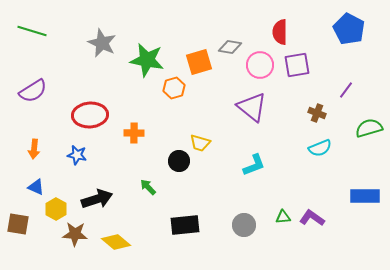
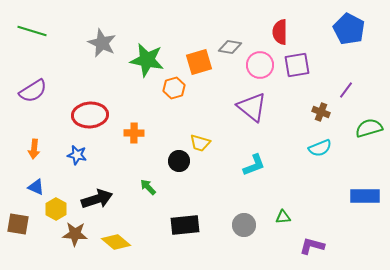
brown cross: moved 4 px right, 1 px up
purple L-shape: moved 28 px down; rotated 20 degrees counterclockwise
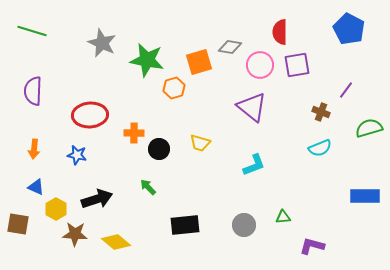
purple semicircle: rotated 124 degrees clockwise
black circle: moved 20 px left, 12 px up
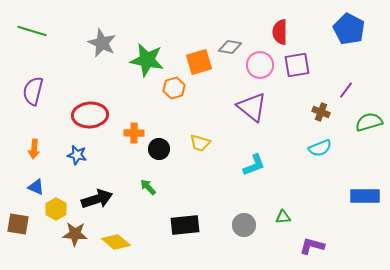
purple semicircle: rotated 12 degrees clockwise
green semicircle: moved 6 px up
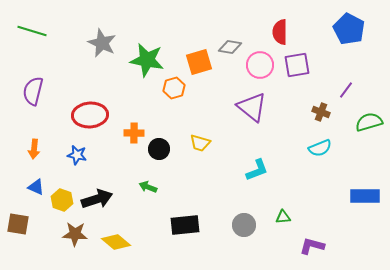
cyan L-shape: moved 3 px right, 5 px down
green arrow: rotated 24 degrees counterclockwise
yellow hexagon: moved 6 px right, 9 px up; rotated 10 degrees counterclockwise
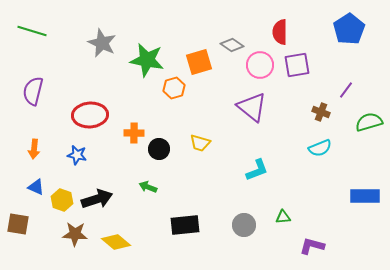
blue pentagon: rotated 12 degrees clockwise
gray diamond: moved 2 px right, 2 px up; rotated 25 degrees clockwise
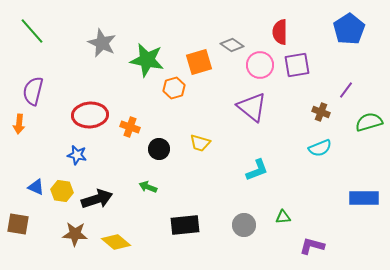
green line: rotated 32 degrees clockwise
orange cross: moved 4 px left, 6 px up; rotated 18 degrees clockwise
orange arrow: moved 15 px left, 25 px up
blue rectangle: moved 1 px left, 2 px down
yellow hexagon: moved 9 px up; rotated 10 degrees counterclockwise
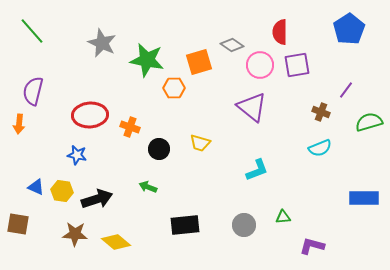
orange hexagon: rotated 15 degrees clockwise
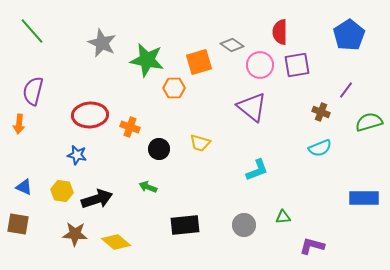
blue pentagon: moved 6 px down
blue triangle: moved 12 px left
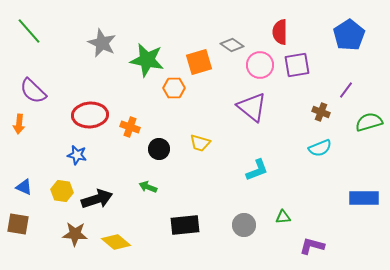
green line: moved 3 px left
purple semicircle: rotated 60 degrees counterclockwise
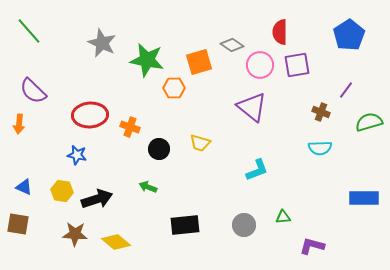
cyan semicircle: rotated 20 degrees clockwise
